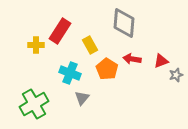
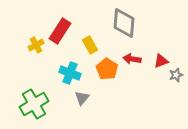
yellow cross: rotated 28 degrees counterclockwise
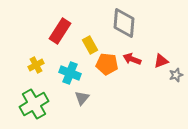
yellow cross: moved 20 px down
red arrow: rotated 12 degrees clockwise
orange pentagon: moved 5 px up; rotated 25 degrees counterclockwise
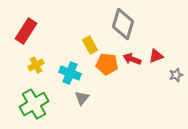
gray diamond: moved 1 px left, 1 px down; rotated 12 degrees clockwise
red rectangle: moved 34 px left
red triangle: moved 5 px left, 5 px up
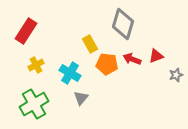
yellow rectangle: moved 1 px up
cyan cross: rotated 10 degrees clockwise
gray triangle: moved 1 px left
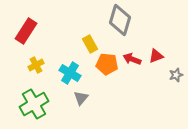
gray diamond: moved 3 px left, 4 px up
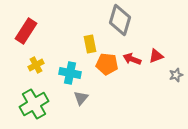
yellow rectangle: rotated 18 degrees clockwise
cyan cross: rotated 20 degrees counterclockwise
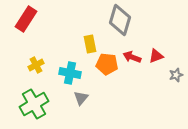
red rectangle: moved 12 px up
red arrow: moved 2 px up
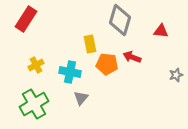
red triangle: moved 5 px right, 25 px up; rotated 28 degrees clockwise
cyan cross: moved 1 px up
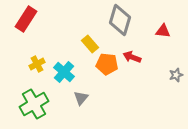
red triangle: moved 2 px right
yellow rectangle: rotated 30 degrees counterclockwise
yellow cross: moved 1 px right, 1 px up
cyan cross: moved 6 px left; rotated 30 degrees clockwise
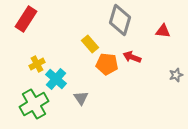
cyan cross: moved 8 px left, 7 px down
gray triangle: rotated 14 degrees counterclockwise
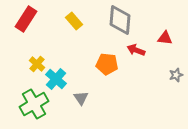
gray diamond: rotated 12 degrees counterclockwise
red triangle: moved 2 px right, 7 px down
yellow rectangle: moved 16 px left, 23 px up
red arrow: moved 4 px right, 7 px up
yellow cross: rotated 21 degrees counterclockwise
